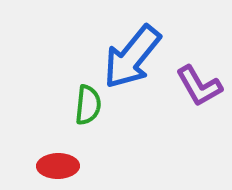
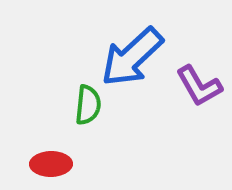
blue arrow: rotated 8 degrees clockwise
red ellipse: moved 7 px left, 2 px up
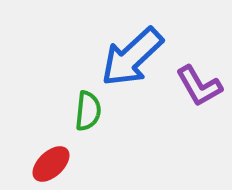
green semicircle: moved 6 px down
red ellipse: rotated 42 degrees counterclockwise
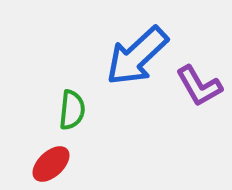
blue arrow: moved 5 px right, 1 px up
green semicircle: moved 16 px left, 1 px up
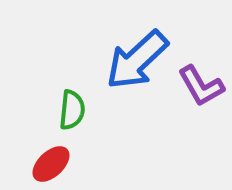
blue arrow: moved 4 px down
purple L-shape: moved 2 px right
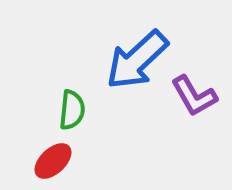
purple L-shape: moved 7 px left, 10 px down
red ellipse: moved 2 px right, 3 px up
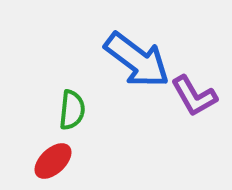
blue arrow: rotated 100 degrees counterclockwise
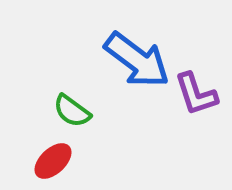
purple L-shape: moved 2 px right, 2 px up; rotated 12 degrees clockwise
green semicircle: moved 1 px down; rotated 120 degrees clockwise
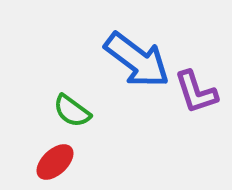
purple L-shape: moved 2 px up
red ellipse: moved 2 px right, 1 px down
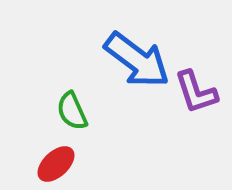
green semicircle: rotated 30 degrees clockwise
red ellipse: moved 1 px right, 2 px down
